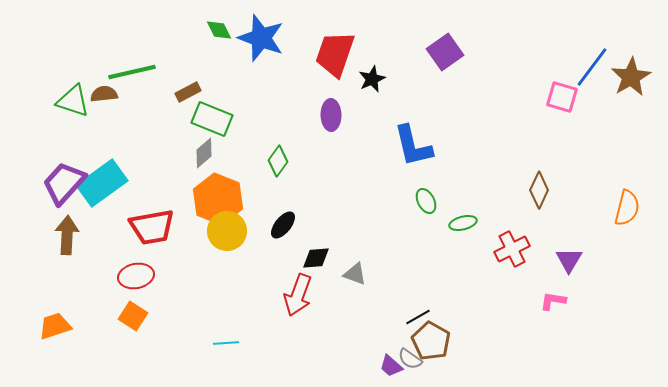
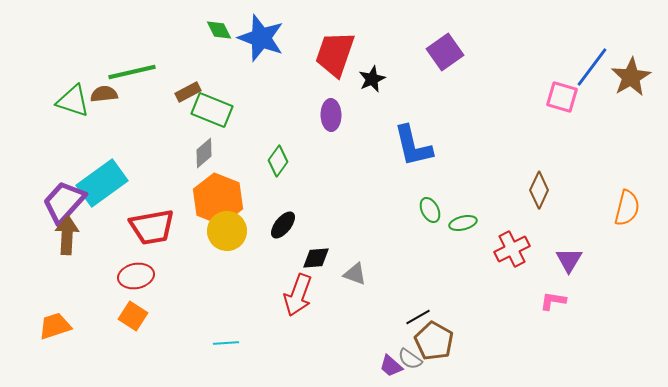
green rectangle at (212, 119): moved 9 px up
purple trapezoid at (64, 183): moved 19 px down
green ellipse at (426, 201): moved 4 px right, 9 px down
brown pentagon at (431, 341): moved 3 px right
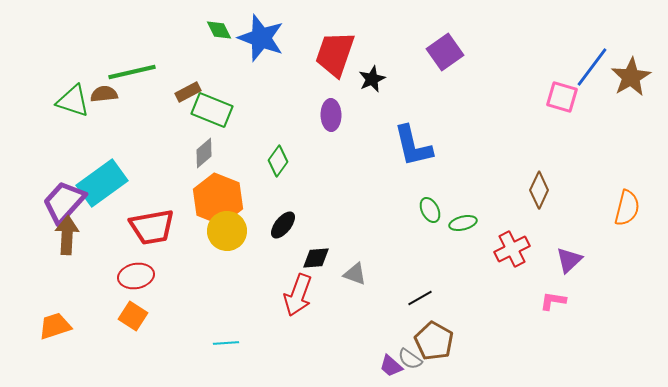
purple triangle at (569, 260): rotated 16 degrees clockwise
black line at (418, 317): moved 2 px right, 19 px up
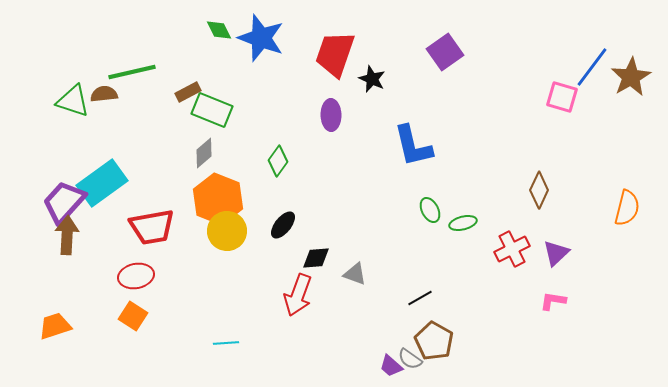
black star at (372, 79): rotated 24 degrees counterclockwise
purple triangle at (569, 260): moved 13 px left, 7 px up
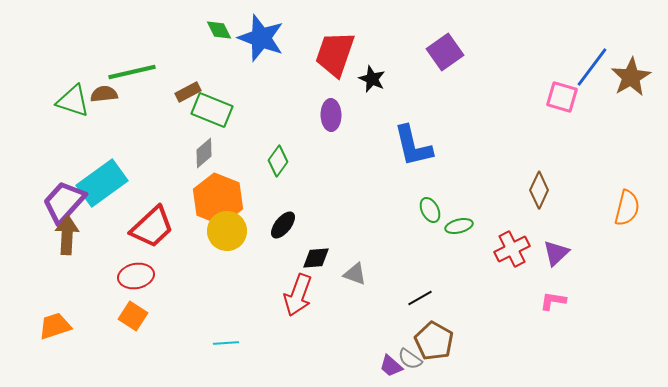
green ellipse at (463, 223): moved 4 px left, 3 px down
red trapezoid at (152, 227): rotated 33 degrees counterclockwise
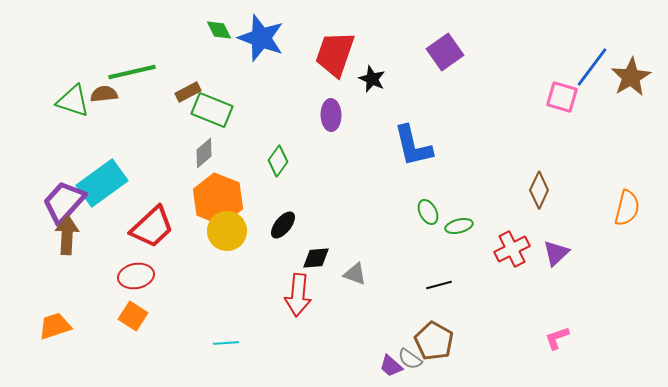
green ellipse at (430, 210): moved 2 px left, 2 px down
red arrow at (298, 295): rotated 15 degrees counterclockwise
black line at (420, 298): moved 19 px right, 13 px up; rotated 15 degrees clockwise
pink L-shape at (553, 301): moved 4 px right, 37 px down; rotated 28 degrees counterclockwise
